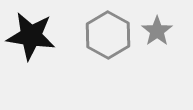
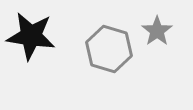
gray hexagon: moved 1 px right, 14 px down; rotated 12 degrees counterclockwise
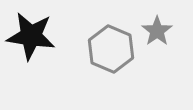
gray hexagon: moved 2 px right; rotated 6 degrees clockwise
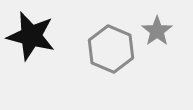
black star: rotated 6 degrees clockwise
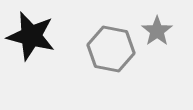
gray hexagon: rotated 12 degrees counterclockwise
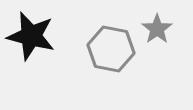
gray star: moved 2 px up
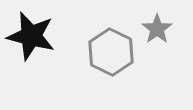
gray hexagon: moved 3 px down; rotated 15 degrees clockwise
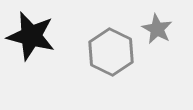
gray star: rotated 8 degrees counterclockwise
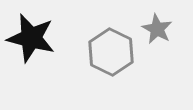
black star: moved 2 px down
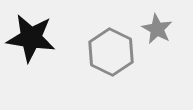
black star: rotated 6 degrees counterclockwise
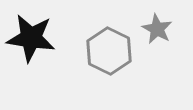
gray hexagon: moved 2 px left, 1 px up
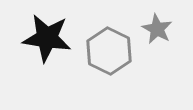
black star: moved 16 px right
